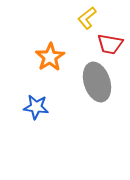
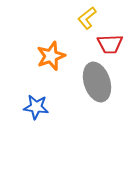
red trapezoid: rotated 12 degrees counterclockwise
orange star: moved 1 px right, 1 px up; rotated 12 degrees clockwise
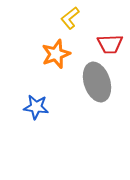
yellow L-shape: moved 17 px left
orange star: moved 5 px right, 2 px up
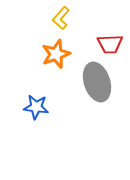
yellow L-shape: moved 9 px left; rotated 10 degrees counterclockwise
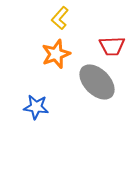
yellow L-shape: moved 1 px left
red trapezoid: moved 2 px right, 2 px down
gray ellipse: rotated 27 degrees counterclockwise
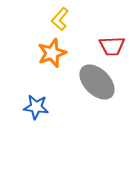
yellow L-shape: moved 1 px down
orange star: moved 4 px left, 1 px up
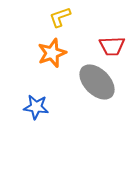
yellow L-shape: moved 2 px up; rotated 30 degrees clockwise
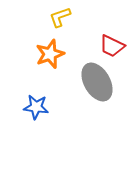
red trapezoid: rotated 28 degrees clockwise
orange star: moved 2 px left, 1 px down
gray ellipse: rotated 15 degrees clockwise
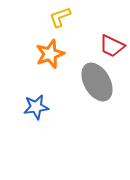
blue star: rotated 15 degrees counterclockwise
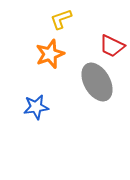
yellow L-shape: moved 1 px right, 2 px down
